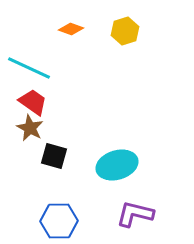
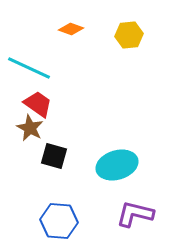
yellow hexagon: moved 4 px right, 4 px down; rotated 12 degrees clockwise
red trapezoid: moved 5 px right, 2 px down
blue hexagon: rotated 6 degrees clockwise
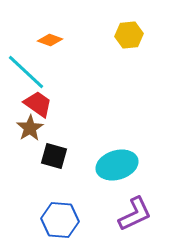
orange diamond: moved 21 px left, 11 px down
cyan line: moved 3 px left, 4 px down; rotated 18 degrees clockwise
brown star: rotated 12 degrees clockwise
purple L-shape: rotated 141 degrees clockwise
blue hexagon: moved 1 px right, 1 px up
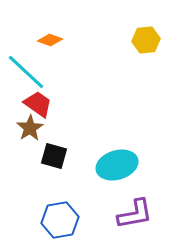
yellow hexagon: moved 17 px right, 5 px down
purple L-shape: rotated 15 degrees clockwise
blue hexagon: rotated 15 degrees counterclockwise
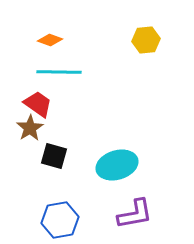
cyan line: moved 33 px right; rotated 42 degrees counterclockwise
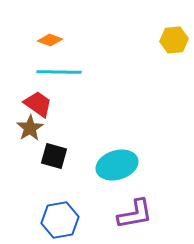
yellow hexagon: moved 28 px right
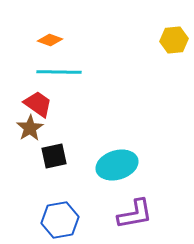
black square: rotated 28 degrees counterclockwise
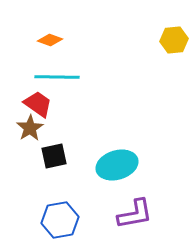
cyan line: moved 2 px left, 5 px down
